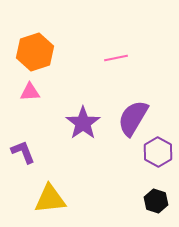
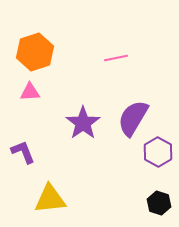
black hexagon: moved 3 px right, 2 px down
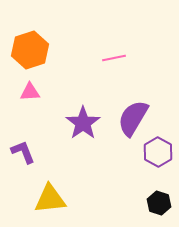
orange hexagon: moved 5 px left, 2 px up
pink line: moved 2 px left
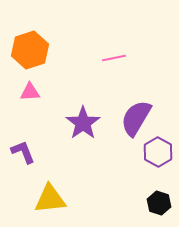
purple semicircle: moved 3 px right
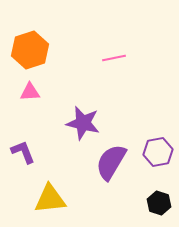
purple semicircle: moved 25 px left, 44 px down
purple star: rotated 24 degrees counterclockwise
purple hexagon: rotated 20 degrees clockwise
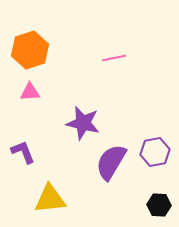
purple hexagon: moved 3 px left
black hexagon: moved 2 px down; rotated 15 degrees counterclockwise
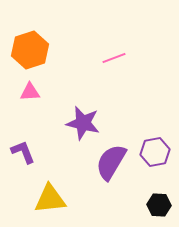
pink line: rotated 10 degrees counterclockwise
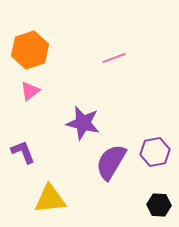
pink triangle: moved 1 px up; rotated 35 degrees counterclockwise
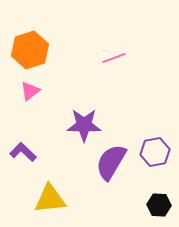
purple star: moved 1 px right, 2 px down; rotated 12 degrees counterclockwise
purple L-shape: rotated 24 degrees counterclockwise
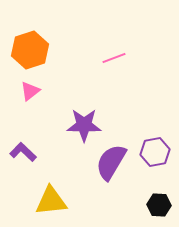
yellow triangle: moved 1 px right, 2 px down
